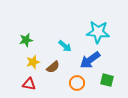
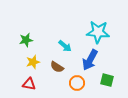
blue arrow: rotated 25 degrees counterclockwise
brown semicircle: moved 4 px right; rotated 72 degrees clockwise
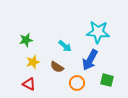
red triangle: rotated 16 degrees clockwise
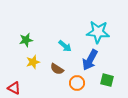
brown semicircle: moved 2 px down
red triangle: moved 15 px left, 4 px down
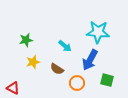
red triangle: moved 1 px left
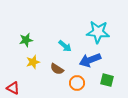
blue arrow: rotated 40 degrees clockwise
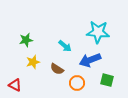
red triangle: moved 2 px right, 3 px up
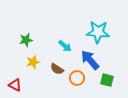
blue arrow: rotated 70 degrees clockwise
orange circle: moved 5 px up
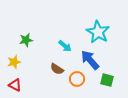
cyan star: rotated 25 degrees clockwise
yellow star: moved 19 px left
orange circle: moved 1 px down
